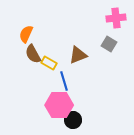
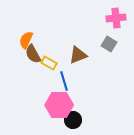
orange semicircle: moved 6 px down
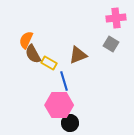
gray square: moved 2 px right
black circle: moved 3 px left, 3 px down
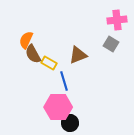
pink cross: moved 1 px right, 2 px down
pink hexagon: moved 1 px left, 2 px down
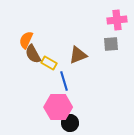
gray square: rotated 35 degrees counterclockwise
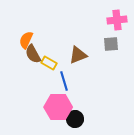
black circle: moved 5 px right, 4 px up
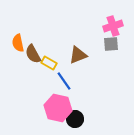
pink cross: moved 4 px left, 6 px down; rotated 12 degrees counterclockwise
orange semicircle: moved 8 px left, 3 px down; rotated 36 degrees counterclockwise
blue line: rotated 18 degrees counterclockwise
pink hexagon: moved 1 px down; rotated 12 degrees clockwise
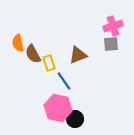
yellow rectangle: rotated 42 degrees clockwise
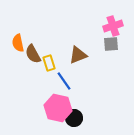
black circle: moved 1 px left, 1 px up
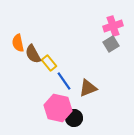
gray square: rotated 28 degrees counterclockwise
brown triangle: moved 10 px right, 33 px down
yellow rectangle: rotated 21 degrees counterclockwise
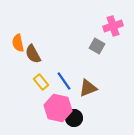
gray square: moved 14 px left, 2 px down; rotated 28 degrees counterclockwise
yellow rectangle: moved 8 px left, 19 px down
